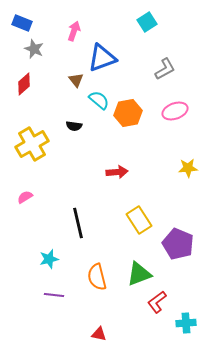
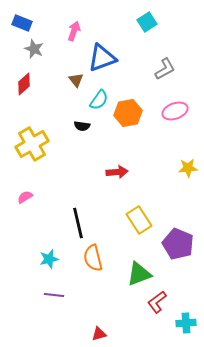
cyan semicircle: rotated 85 degrees clockwise
black semicircle: moved 8 px right
orange semicircle: moved 4 px left, 19 px up
red triangle: rotated 28 degrees counterclockwise
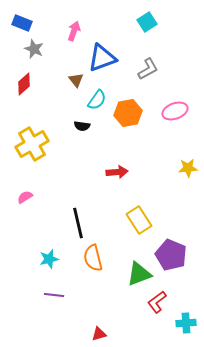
gray L-shape: moved 17 px left
cyan semicircle: moved 2 px left
purple pentagon: moved 7 px left, 11 px down
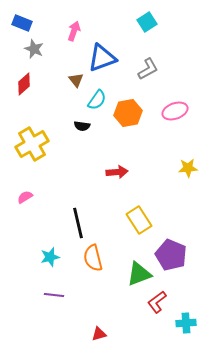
cyan star: moved 1 px right, 2 px up
